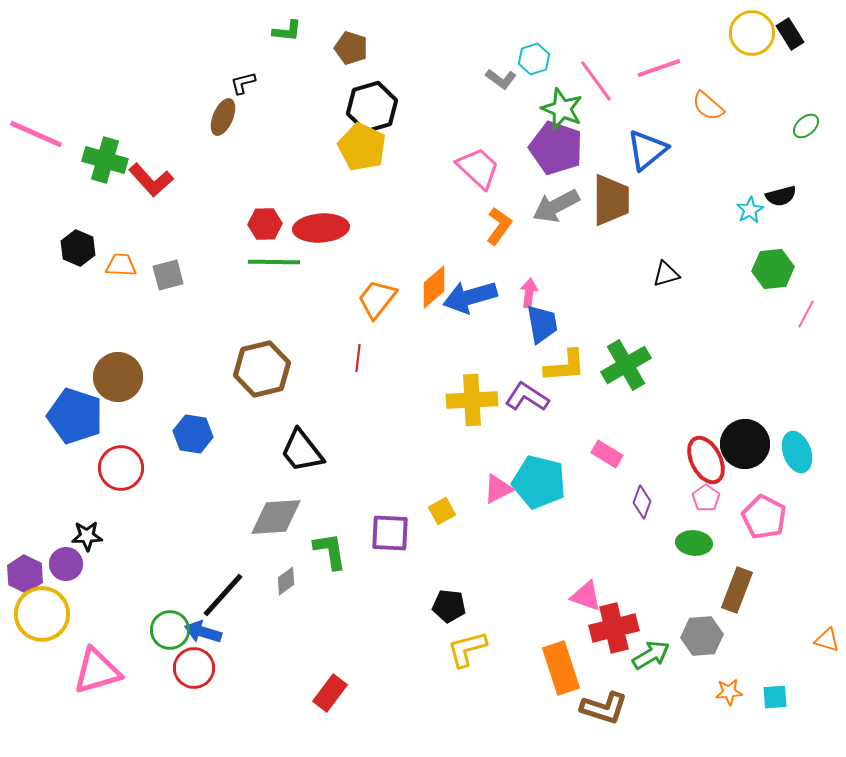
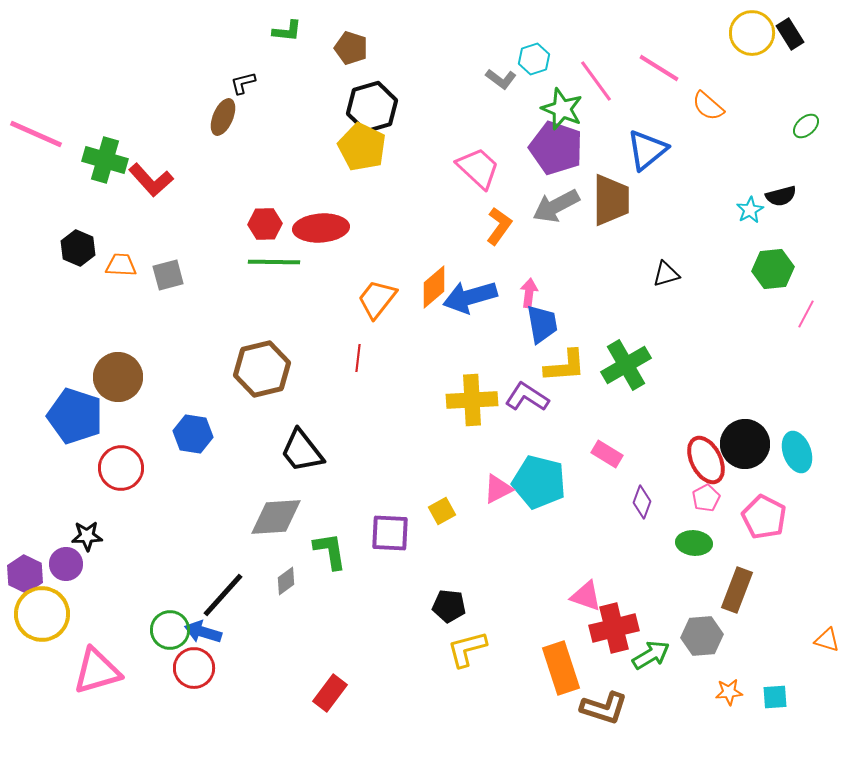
pink line at (659, 68): rotated 51 degrees clockwise
pink pentagon at (706, 498): rotated 8 degrees clockwise
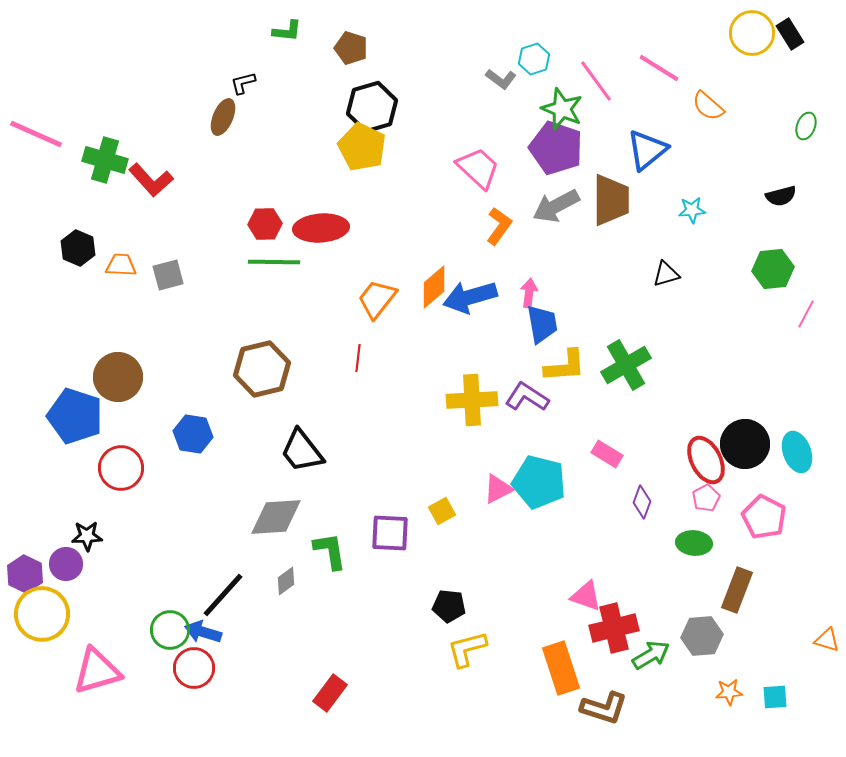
green ellipse at (806, 126): rotated 28 degrees counterclockwise
cyan star at (750, 210): moved 58 px left; rotated 24 degrees clockwise
